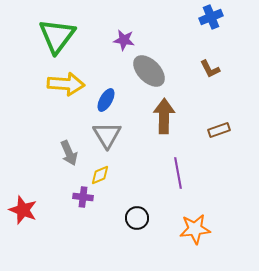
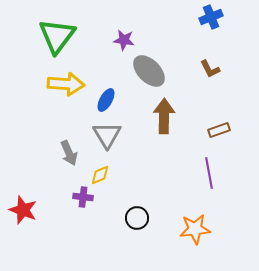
purple line: moved 31 px right
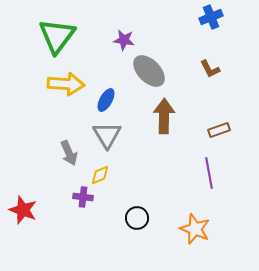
orange star: rotated 28 degrees clockwise
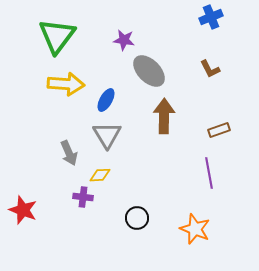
yellow diamond: rotated 20 degrees clockwise
